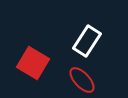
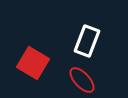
white rectangle: rotated 12 degrees counterclockwise
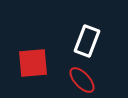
red square: rotated 36 degrees counterclockwise
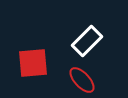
white rectangle: rotated 24 degrees clockwise
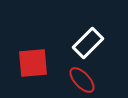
white rectangle: moved 1 px right, 2 px down
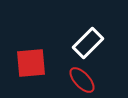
red square: moved 2 px left
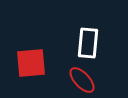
white rectangle: rotated 40 degrees counterclockwise
